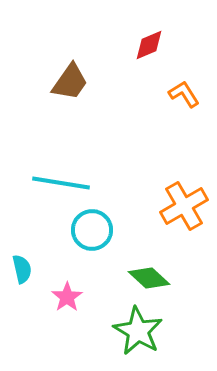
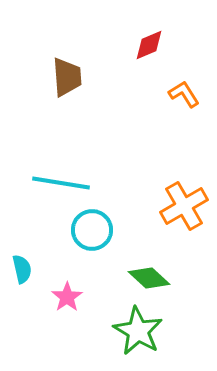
brown trapezoid: moved 3 px left, 5 px up; rotated 39 degrees counterclockwise
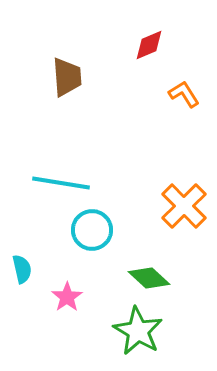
orange cross: rotated 15 degrees counterclockwise
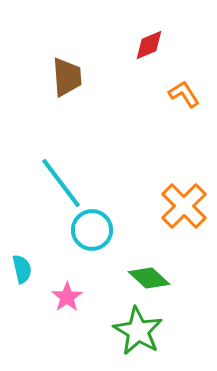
cyan line: rotated 44 degrees clockwise
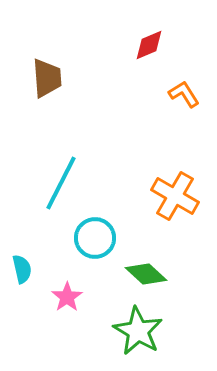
brown trapezoid: moved 20 px left, 1 px down
cyan line: rotated 64 degrees clockwise
orange cross: moved 9 px left, 10 px up; rotated 15 degrees counterclockwise
cyan circle: moved 3 px right, 8 px down
green diamond: moved 3 px left, 4 px up
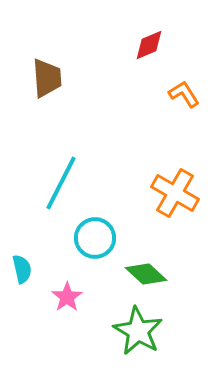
orange cross: moved 3 px up
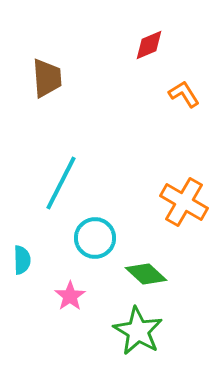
orange cross: moved 9 px right, 9 px down
cyan semicircle: moved 9 px up; rotated 12 degrees clockwise
pink star: moved 3 px right, 1 px up
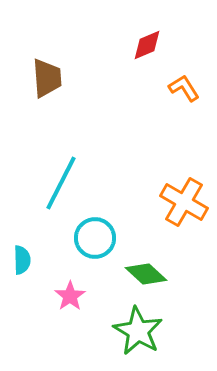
red diamond: moved 2 px left
orange L-shape: moved 6 px up
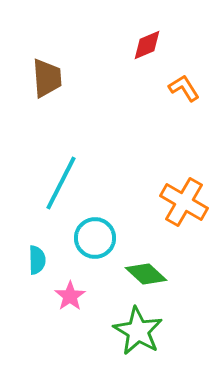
cyan semicircle: moved 15 px right
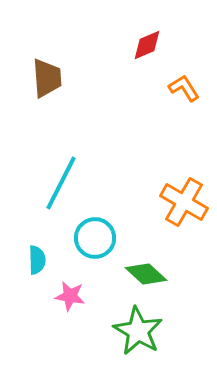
pink star: rotated 28 degrees counterclockwise
